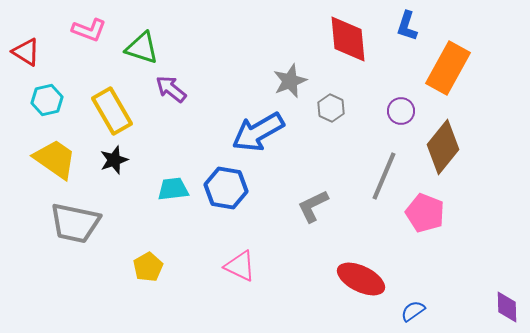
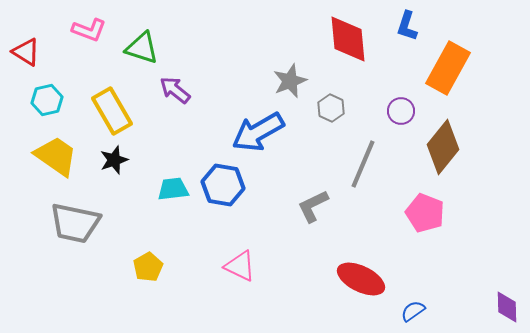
purple arrow: moved 4 px right, 1 px down
yellow trapezoid: moved 1 px right, 3 px up
gray line: moved 21 px left, 12 px up
blue hexagon: moved 3 px left, 3 px up
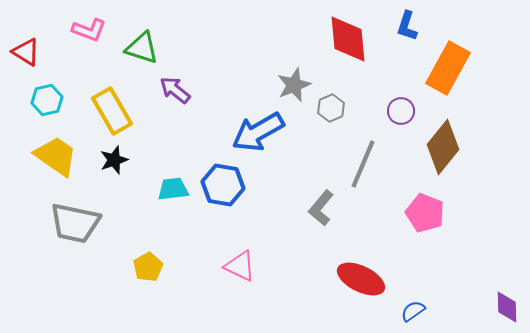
gray star: moved 4 px right, 4 px down
gray hexagon: rotated 12 degrees clockwise
gray L-shape: moved 8 px right, 2 px down; rotated 24 degrees counterclockwise
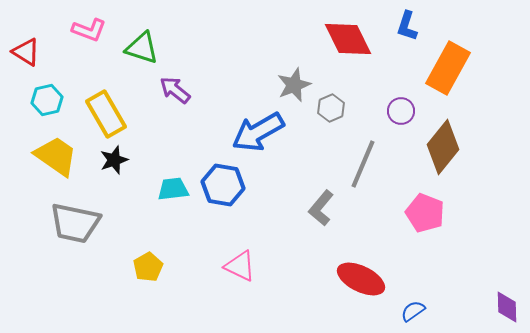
red diamond: rotated 21 degrees counterclockwise
yellow rectangle: moved 6 px left, 3 px down
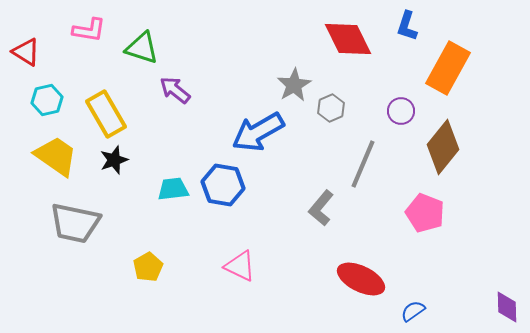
pink L-shape: rotated 12 degrees counterclockwise
gray star: rotated 8 degrees counterclockwise
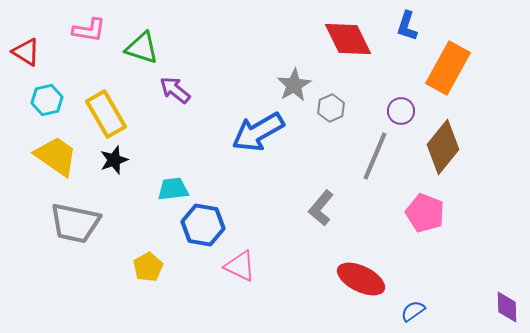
gray line: moved 12 px right, 8 px up
blue hexagon: moved 20 px left, 40 px down
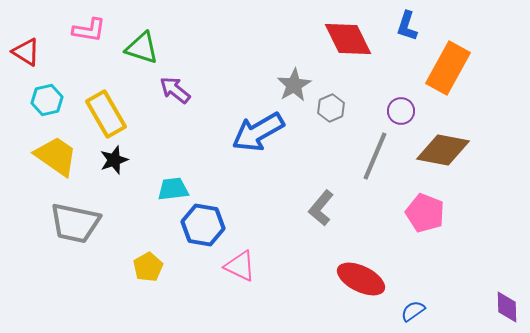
brown diamond: moved 3 px down; rotated 62 degrees clockwise
